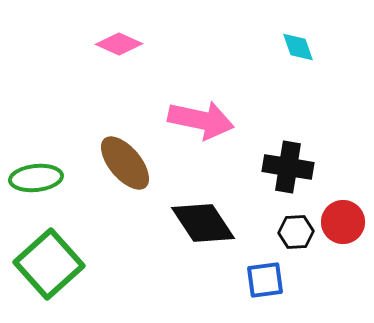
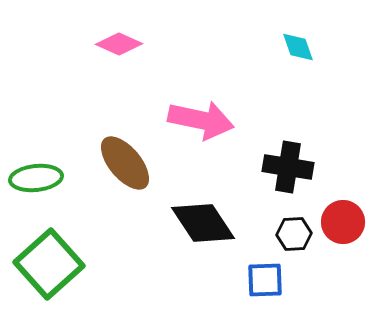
black hexagon: moved 2 px left, 2 px down
blue square: rotated 6 degrees clockwise
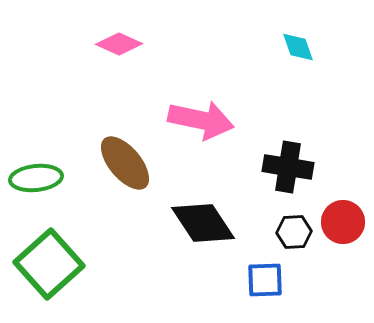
black hexagon: moved 2 px up
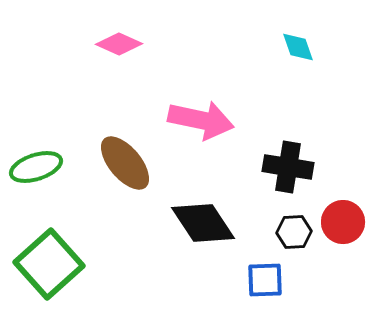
green ellipse: moved 11 px up; rotated 12 degrees counterclockwise
